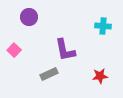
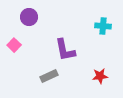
pink square: moved 5 px up
gray rectangle: moved 2 px down
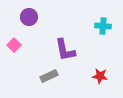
red star: rotated 14 degrees clockwise
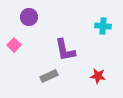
red star: moved 2 px left
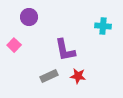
red star: moved 20 px left
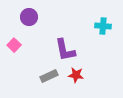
red star: moved 2 px left, 1 px up
